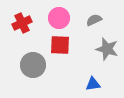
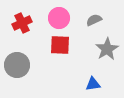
gray star: rotated 25 degrees clockwise
gray circle: moved 16 px left
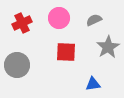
red square: moved 6 px right, 7 px down
gray star: moved 1 px right, 2 px up
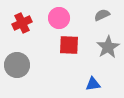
gray semicircle: moved 8 px right, 5 px up
red square: moved 3 px right, 7 px up
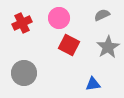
red square: rotated 25 degrees clockwise
gray circle: moved 7 px right, 8 px down
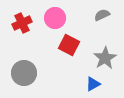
pink circle: moved 4 px left
gray star: moved 3 px left, 11 px down
blue triangle: rotated 21 degrees counterclockwise
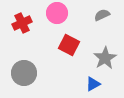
pink circle: moved 2 px right, 5 px up
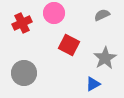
pink circle: moved 3 px left
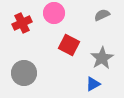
gray star: moved 3 px left
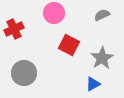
red cross: moved 8 px left, 6 px down
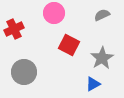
gray circle: moved 1 px up
